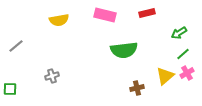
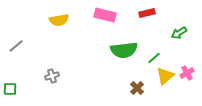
green line: moved 29 px left, 4 px down
brown cross: rotated 32 degrees counterclockwise
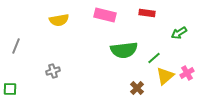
red rectangle: rotated 21 degrees clockwise
gray line: rotated 28 degrees counterclockwise
gray cross: moved 1 px right, 5 px up
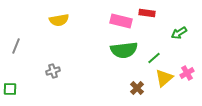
pink rectangle: moved 16 px right, 6 px down
yellow triangle: moved 1 px left, 2 px down
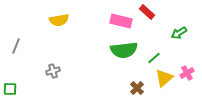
red rectangle: moved 1 px up; rotated 35 degrees clockwise
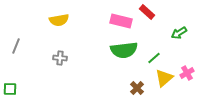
gray cross: moved 7 px right, 13 px up; rotated 24 degrees clockwise
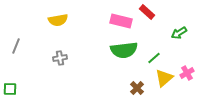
yellow semicircle: moved 1 px left
gray cross: rotated 16 degrees counterclockwise
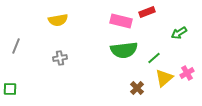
red rectangle: rotated 63 degrees counterclockwise
